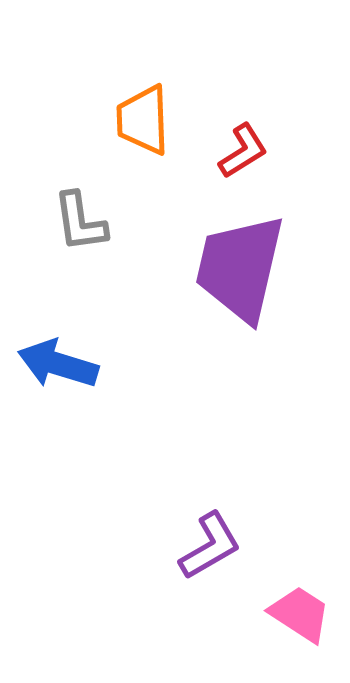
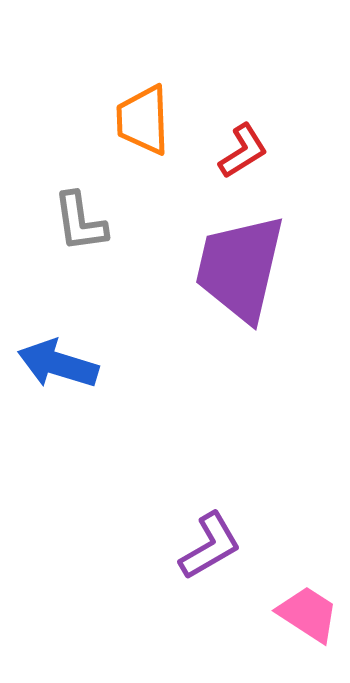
pink trapezoid: moved 8 px right
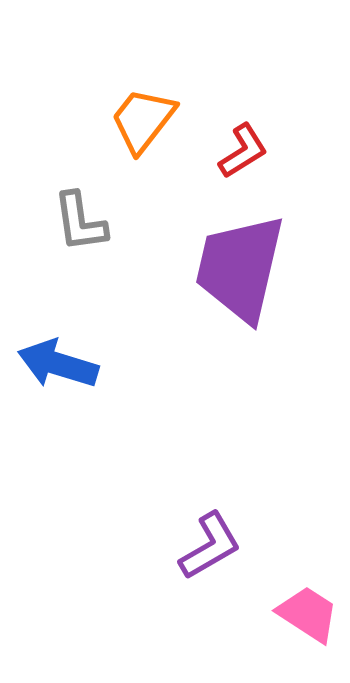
orange trapezoid: rotated 40 degrees clockwise
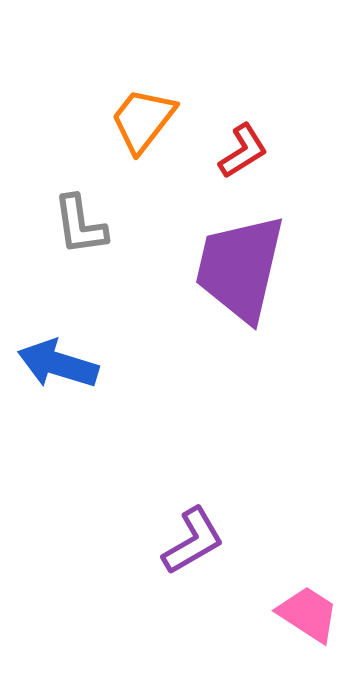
gray L-shape: moved 3 px down
purple L-shape: moved 17 px left, 5 px up
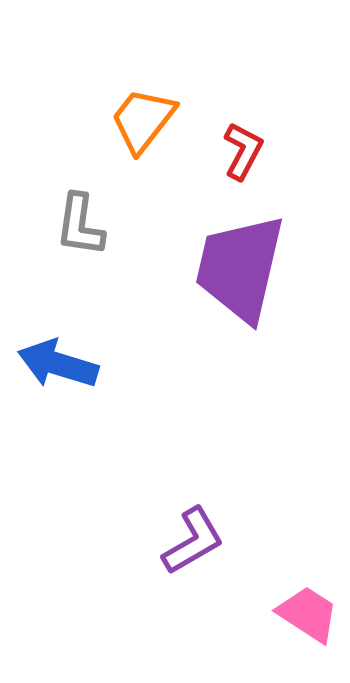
red L-shape: rotated 30 degrees counterclockwise
gray L-shape: rotated 16 degrees clockwise
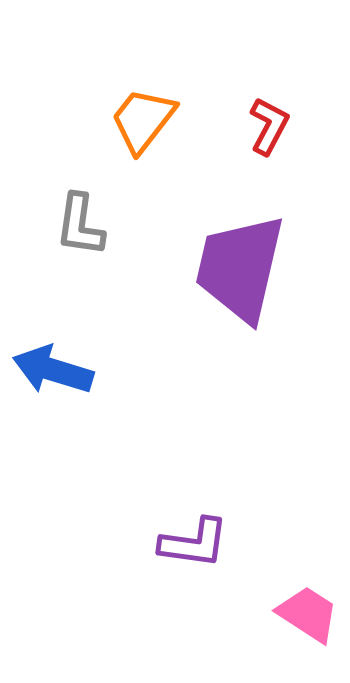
red L-shape: moved 26 px right, 25 px up
blue arrow: moved 5 px left, 6 px down
purple L-shape: moved 1 px right, 2 px down; rotated 38 degrees clockwise
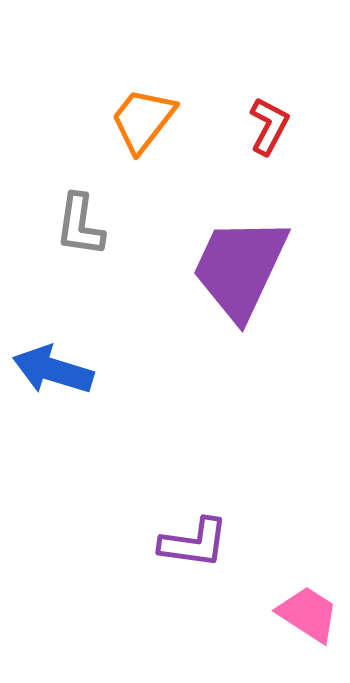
purple trapezoid: rotated 12 degrees clockwise
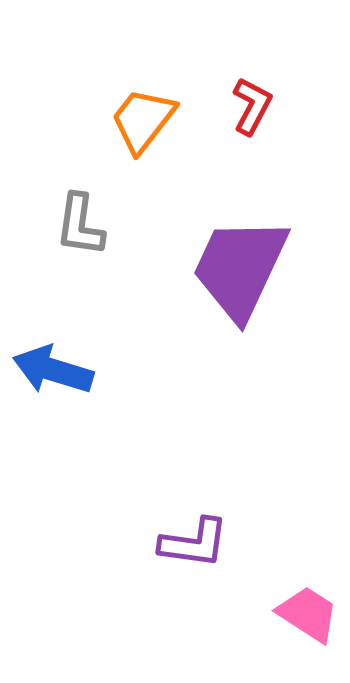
red L-shape: moved 17 px left, 20 px up
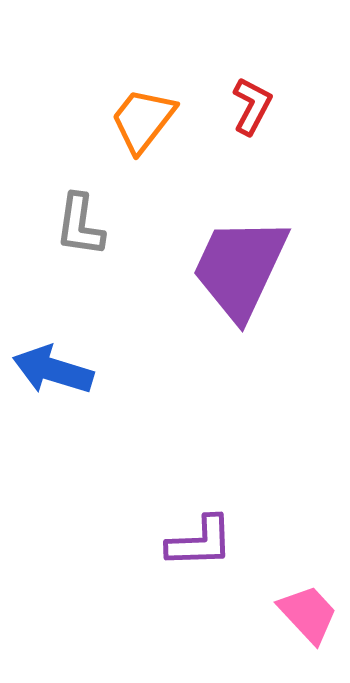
purple L-shape: moved 6 px right, 1 px up; rotated 10 degrees counterclockwise
pink trapezoid: rotated 14 degrees clockwise
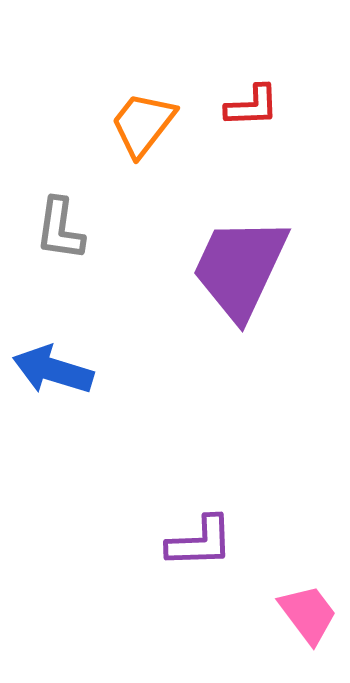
red L-shape: rotated 60 degrees clockwise
orange trapezoid: moved 4 px down
gray L-shape: moved 20 px left, 4 px down
pink trapezoid: rotated 6 degrees clockwise
